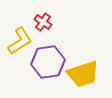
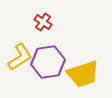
yellow L-shape: moved 16 px down
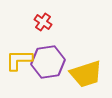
yellow L-shape: moved 1 px left, 3 px down; rotated 148 degrees counterclockwise
yellow trapezoid: moved 3 px right
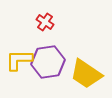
red cross: moved 2 px right
yellow trapezoid: rotated 52 degrees clockwise
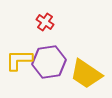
purple hexagon: moved 1 px right
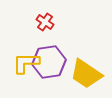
yellow L-shape: moved 7 px right, 3 px down
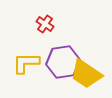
red cross: moved 2 px down
purple hexagon: moved 14 px right
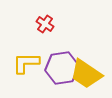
purple hexagon: moved 1 px left, 6 px down
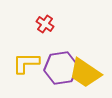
purple hexagon: moved 1 px left
yellow trapezoid: moved 1 px left, 1 px up
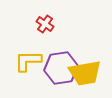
yellow L-shape: moved 2 px right, 2 px up
yellow trapezoid: rotated 44 degrees counterclockwise
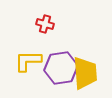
red cross: rotated 18 degrees counterclockwise
yellow trapezoid: rotated 84 degrees counterclockwise
